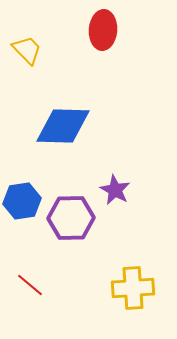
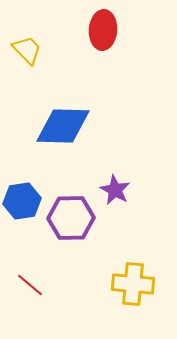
yellow cross: moved 4 px up; rotated 9 degrees clockwise
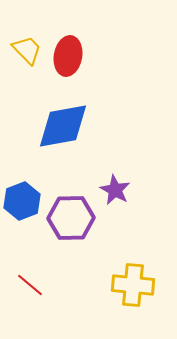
red ellipse: moved 35 px left, 26 px down; rotated 6 degrees clockwise
blue diamond: rotated 12 degrees counterclockwise
blue hexagon: rotated 12 degrees counterclockwise
yellow cross: moved 1 px down
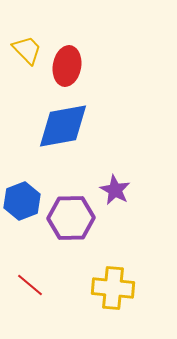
red ellipse: moved 1 px left, 10 px down
yellow cross: moved 20 px left, 3 px down
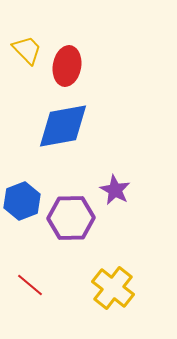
yellow cross: rotated 33 degrees clockwise
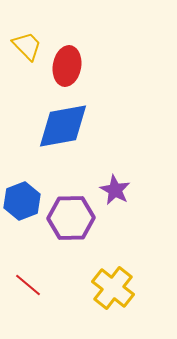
yellow trapezoid: moved 4 px up
red line: moved 2 px left
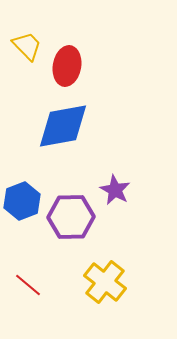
purple hexagon: moved 1 px up
yellow cross: moved 8 px left, 6 px up
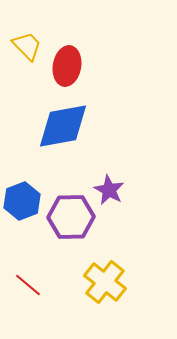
purple star: moved 6 px left
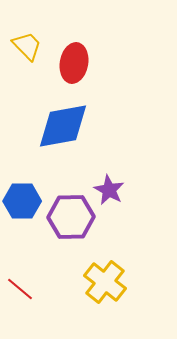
red ellipse: moved 7 px right, 3 px up
blue hexagon: rotated 21 degrees clockwise
red line: moved 8 px left, 4 px down
